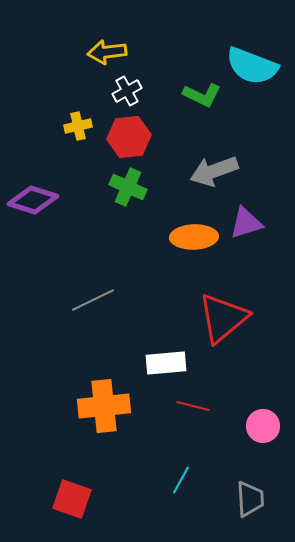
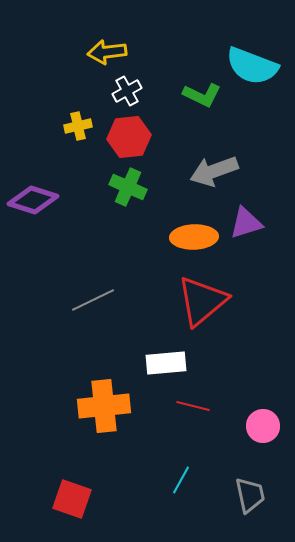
red triangle: moved 21 px left, 17 px up
gray trapezoid: moved 4 px up; rotated 9 degrees counterclockwise
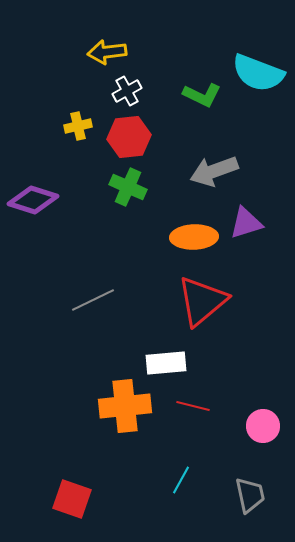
cyan semicircle: moved 6 px right, 7 px down
orange cross: moved 21 px right
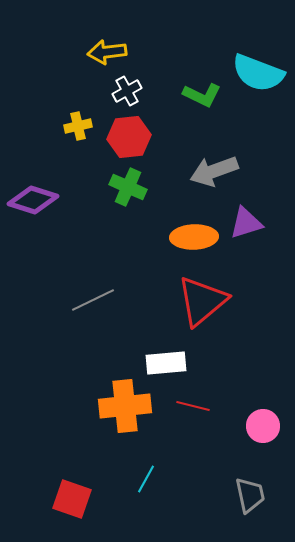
cyan line: moved 35 px left, 1 px up
